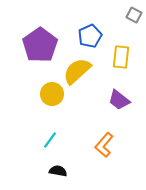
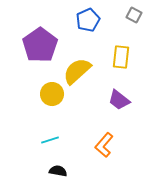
blue pentagon: moved 2 px left, 16 px up
cyan line: rotated 36 degrees clockwise
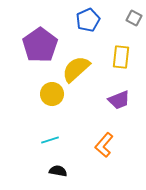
gray square: moved 3 px down
yellow semicircle: moved 1 px left, 2 px up
purple trapezoid: rotated 60 degrees counterclockwise
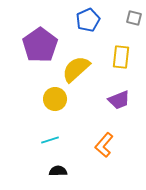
gray square: rotated 14 degrees counterclockwise
yellow circle: moved 3 px right, 5 px down
black semicircle: rotated 12 degrees counterclockwise
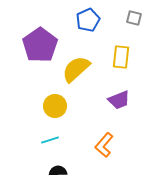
yellow circle: moved 7 px down
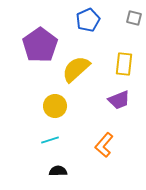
yellow rectangle: moved 3 px right, 7 px down
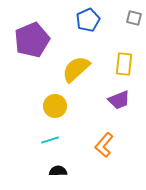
purple pentagon: moved 8 px left, 5 px up; rotated 12 degrees clockwise
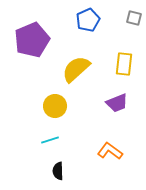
purple trapezoid: moved 2 px left, 3 px down
orange L-shape: moved 6 px right, 6 px down; rotated 85 degrees clockwise
black semicircle: rotated 90 degrees counterclockwise
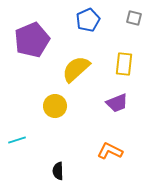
cyan line: moved 33 px left
orange L-shape: rotated 10 degrees counterclockwise
